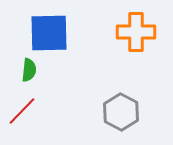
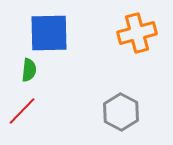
orange cross: moved 1 px right, 1 px down; rotated 15 degrees counterclockwise
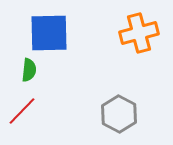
orange cross: moved 2 px right
gray hexagon: moved 2 px left, 2 px down
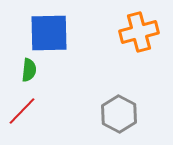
orange cross: moved 1 px up
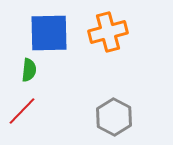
orange cross: moved 31 px left
gray hexagon: moved 5 px left, 3 px down
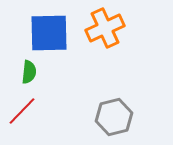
orange cross: moved 3 px left, 4 px up; rotated 9 degrees counterclockwise
green semicircle: moved 2 px down
gray hexagon: rotated 18 degrees clockwise
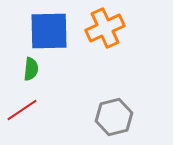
blue square: moved 2 px up
green semicircle: moved 2 px right, 3 px up
red line: moved 1 px up; rotated 12 degrees clockwise
